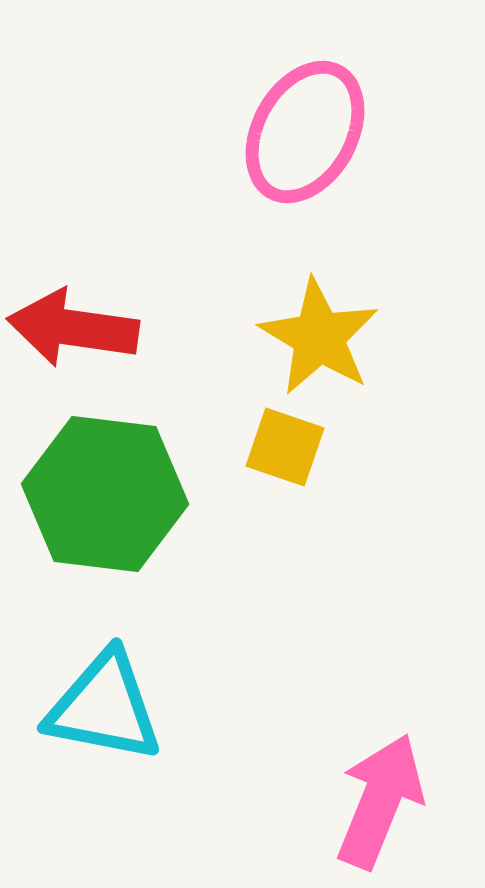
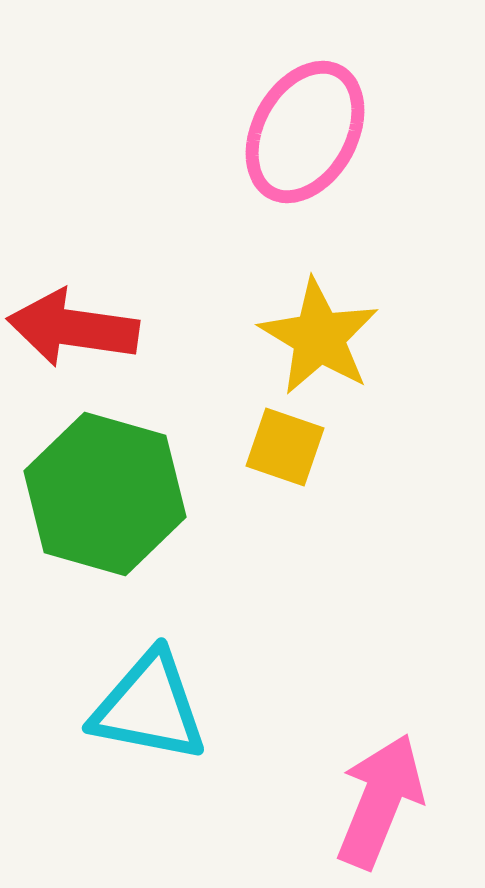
green hexagon: rotated 9 degrees clockwise
cyan triangle: moved 45 px right
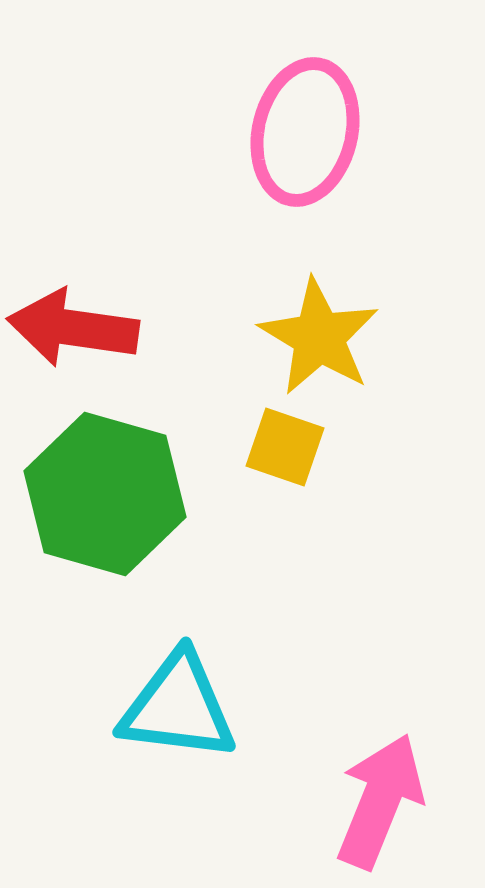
pink ellipse: rotated 16 degrees counterclockwise
cyan triangle: moved 29 px right; rotated 4 degrees counterclockwise
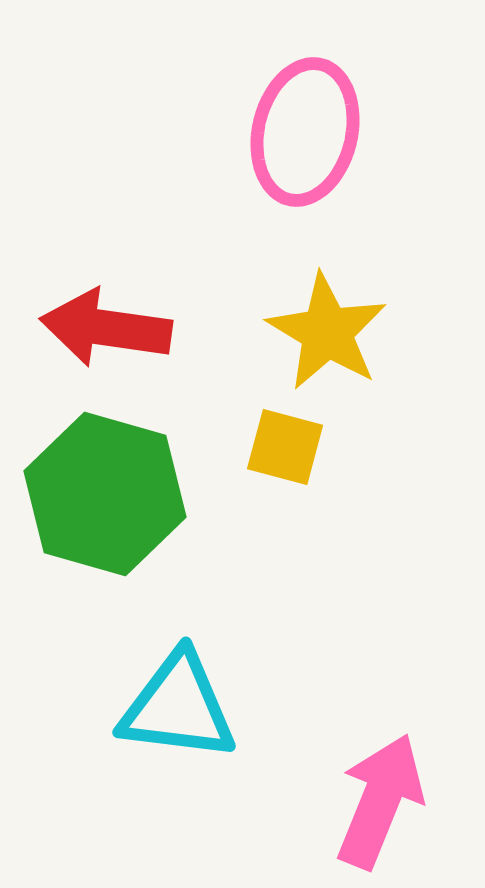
red arrow: moved 33 px right
yellow star: moved 8 px right, 5 px up
yellow square: rotated 4 degrees counterclockwise
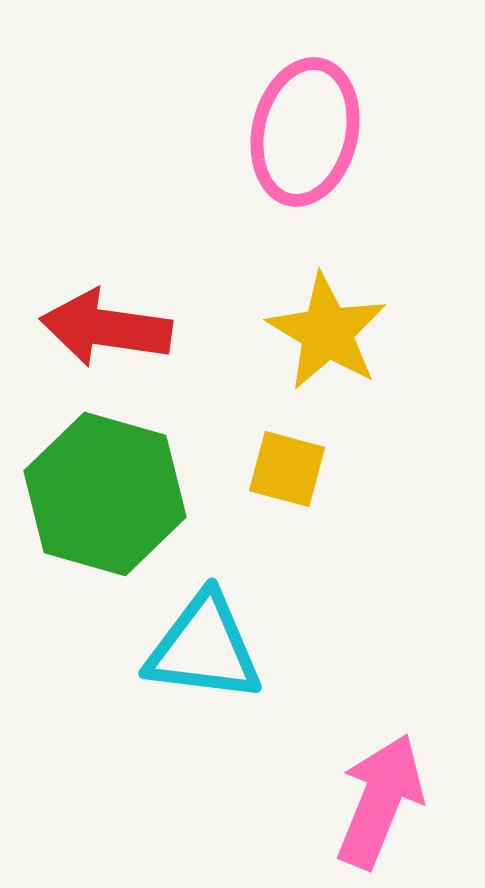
yellow square: moved 2 px right, 22 px down
cyan triangle: moved 26 px right, 59 px up
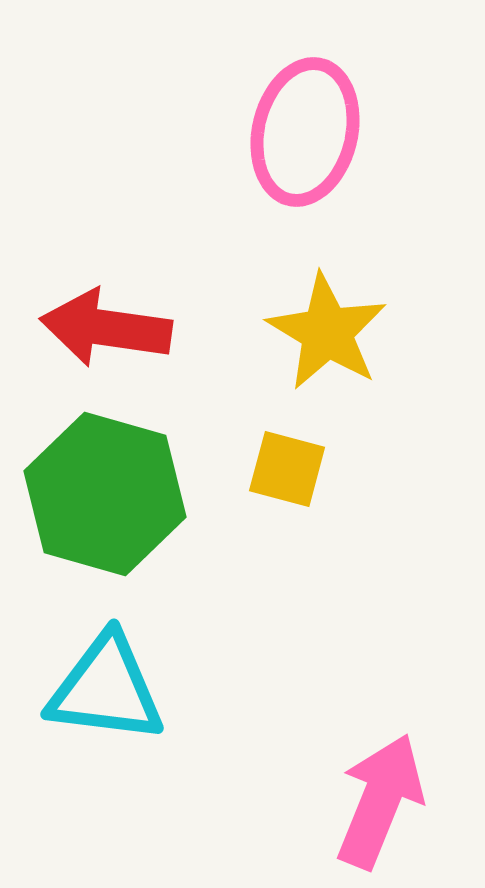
cyan triangle: moved 98 px left, 41 px down
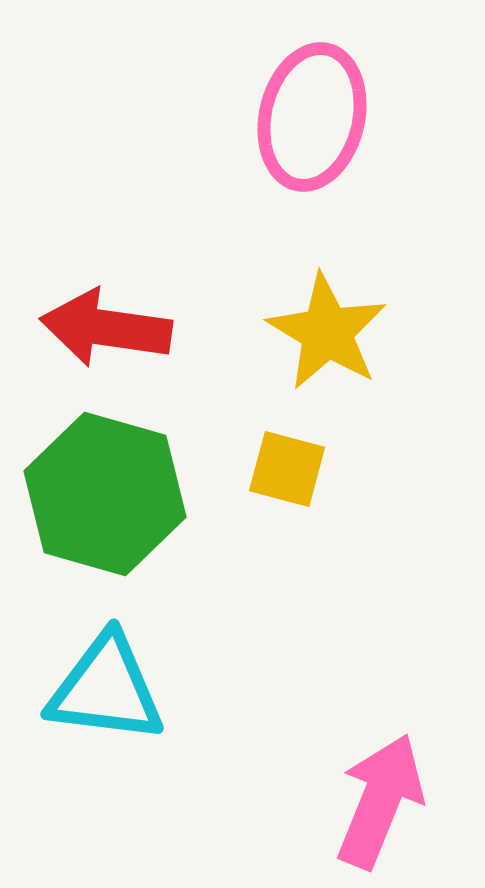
pink ellipse: moved 7 px right, 15 px up
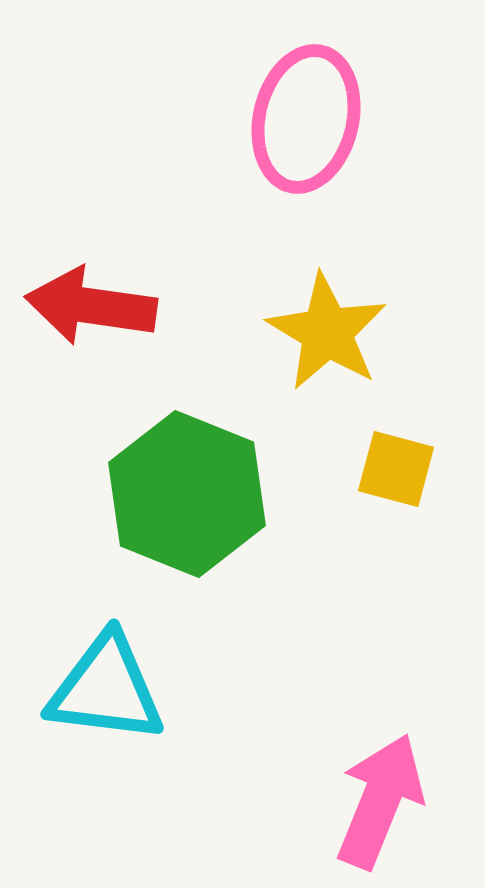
pink ellipse: moved 6 px left, 2 px down
red arrow: moved 15 px left, 22 px up
yellow square: moved 109 px right
green hexagon: moved 82 px right; rotated 6 degrees clockwise
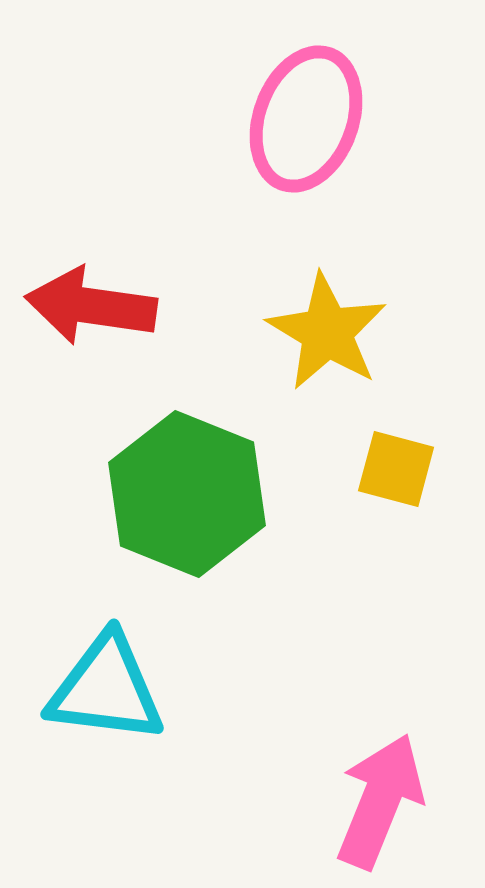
pink ellipse: rotated 7 degrees clockwise
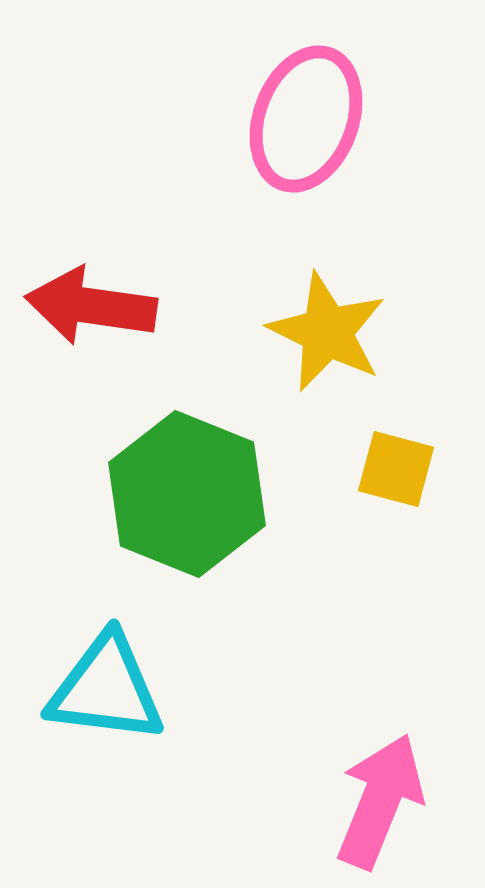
yellow star: rotated 5 degrees counterclockwise
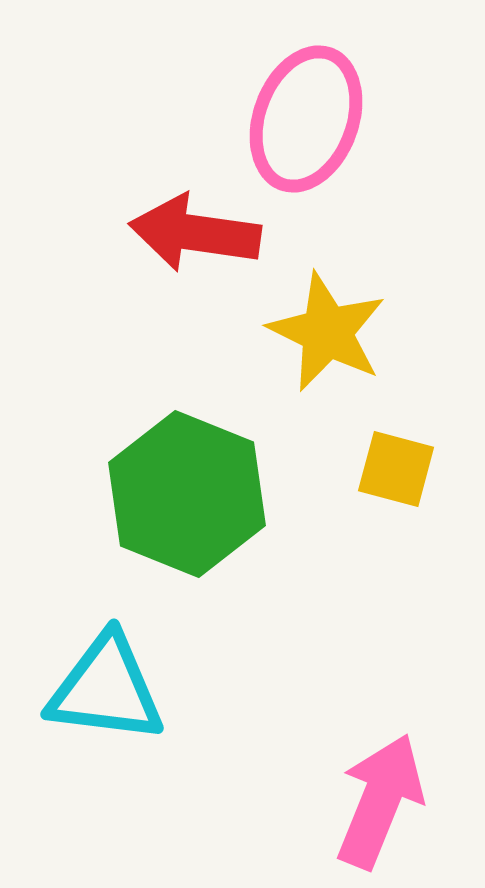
red arrow: moved 104 px right, 73 px up
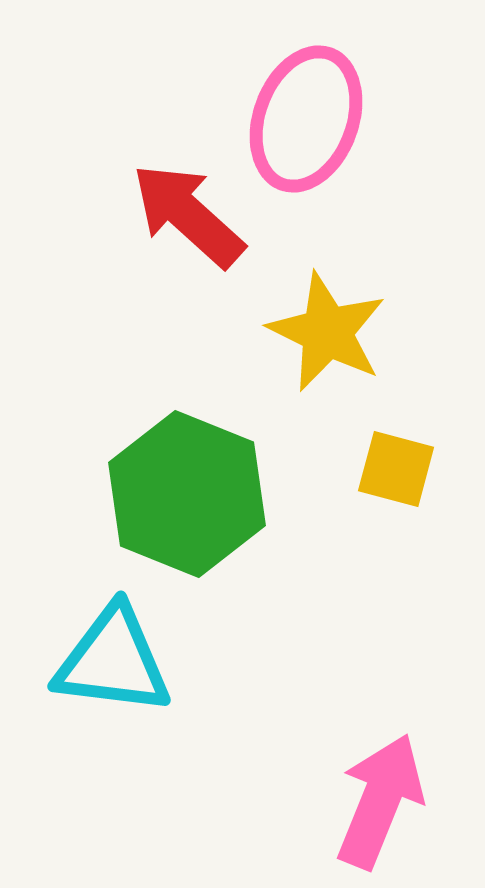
red arrow: moved 7 px left, 18 px up; rotated 34 degrees clockwise
cyan triangle: moved 7 px right, 28 px up
